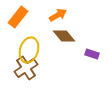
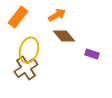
orange arrow: moved 1 px left
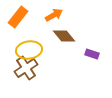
orange arrow: moved 3 px left
yellow ellipse: rotated 65 degrees clockwise
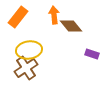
orange arrow: rotated 66 degrees counterclockwise
brown diamond: moved 7 px right, 10 px up
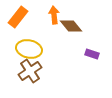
yellow ellipse: moved 1 px up; rotated 20 degrees clockwise
brown cross: moved 4 px right, 3 px down
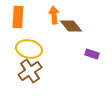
orange rectangle: rotated 35 degrees counterclockwise
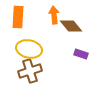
purple rectangle: moved 11 px left
brown cross: rotated 15 degrees clockwise
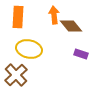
brown cross: moved 14 px left, 4 px down; rotated 25 degrees counterclockwise
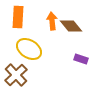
orange arrow: moved 2 px left, 6 px down
yellow ellipse: rotated 20 degrees clockwise
purple rectangle: moved 5 px down
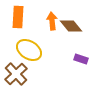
yellow ellipse: moved 1 px down
brown cross: moved 1 px up
